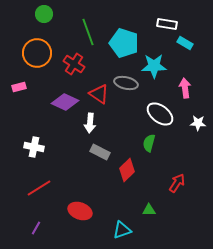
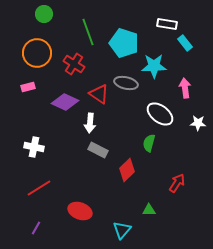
cyan rectangle: rotated 21 degrees clockwise
pink rectangle: moved 9 px right
gray rectangle: moved 2 px left, 2 px up
cyan triangle: rotated 30 degrees counterclockwise
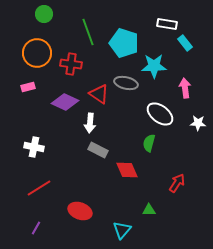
red cross: moved 3 px left; rotated 25 degrees counterclockwise
red diamond: rotated 70 degrees counterclockwise
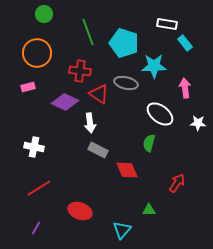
red cross: moved 9 px right, 7 px down
white arrow: rotated 12 degrees counterclockwise
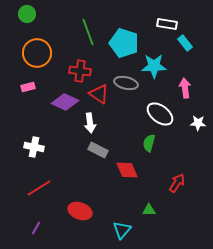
green circle: moved 17 px left
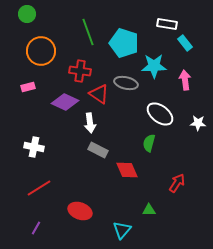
orange circle: moved 4 px right, 2 px up
pink arrow: moved 8 px up
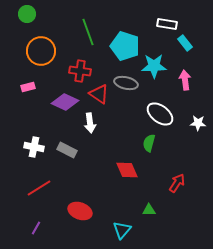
cyan pentagon: moved 1 px right, 3 px down
gray rectangle: moved 31 px left
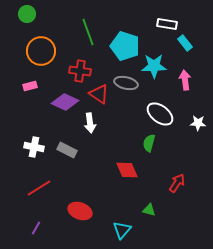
pink rectangle: moved 2 px right, 1 px up
green triangle: rotated 16 degrees clockwise
